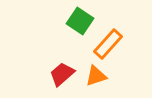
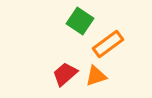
orange rectangle: rotated 12 degrees clockwise
red trapezoid: moved 3 px right
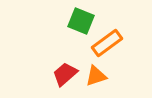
green square: moved 1 px right; rotated 12 degrees counterclockwise
orange rectangle: moved 1 px left, 1 px up
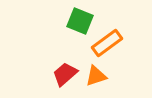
green square: moved 1 px left
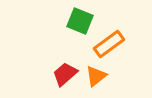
orange rectangle: moved 2 px right, 1 px down
orange triangle: rotated 20 degrees counterclockwise
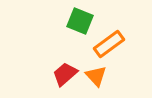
orange triangle: rotated 35 degrees counterclockwise
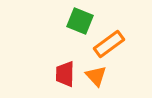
red trapezoid: rotated 48 degrees counterclockwise
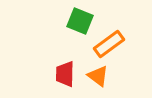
orange triangle: moved 2 px right; rotated 10 degrees counterclockwise
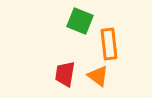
orange rectangle: rotated 60 degrees counterclockwise
red trapezoid: rotated 8 degrees clockwise
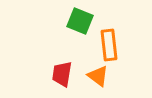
orange rectangle: moved 1 px down
red trapezoid: moved 3 px left
